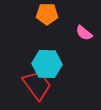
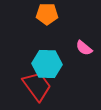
pink semicircle: moved 15 px down
red trapezoid: moved 1 px down
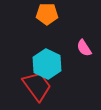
pink semicircle: rotated 18 degrees clockwise
cyan hexagon: rotated 24 degrees clockwise
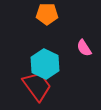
cyan hexagon: moved 2 px left
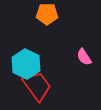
pink semicircle: moved 9 px down
cyan hexagon: moved 19 px left
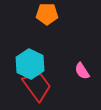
pink semicircle: moved 2 px left, 14 px down
cyan hexagon: moved 4 px right
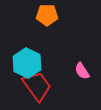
orange pentagon: moved 1 px down
cyan hexagon: moved 3 px left, 1 px up
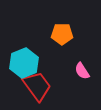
orange pentagon: moved 15 px right, 19 px down
cyan hexagon: moved 3 px left; rotated 12 degrees clockwise
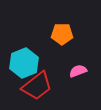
pink semicircle: moved 4 px left; rotated 102 degrees clockwise
red trapezoid: rotated 88 degrees clockwise
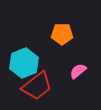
pink semicircle: rotated 18 degrees counterclockwise
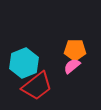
orange pentagon: moved 13 px right, 16 px down
pink semicircle: moved 6 px left, 5 px up
